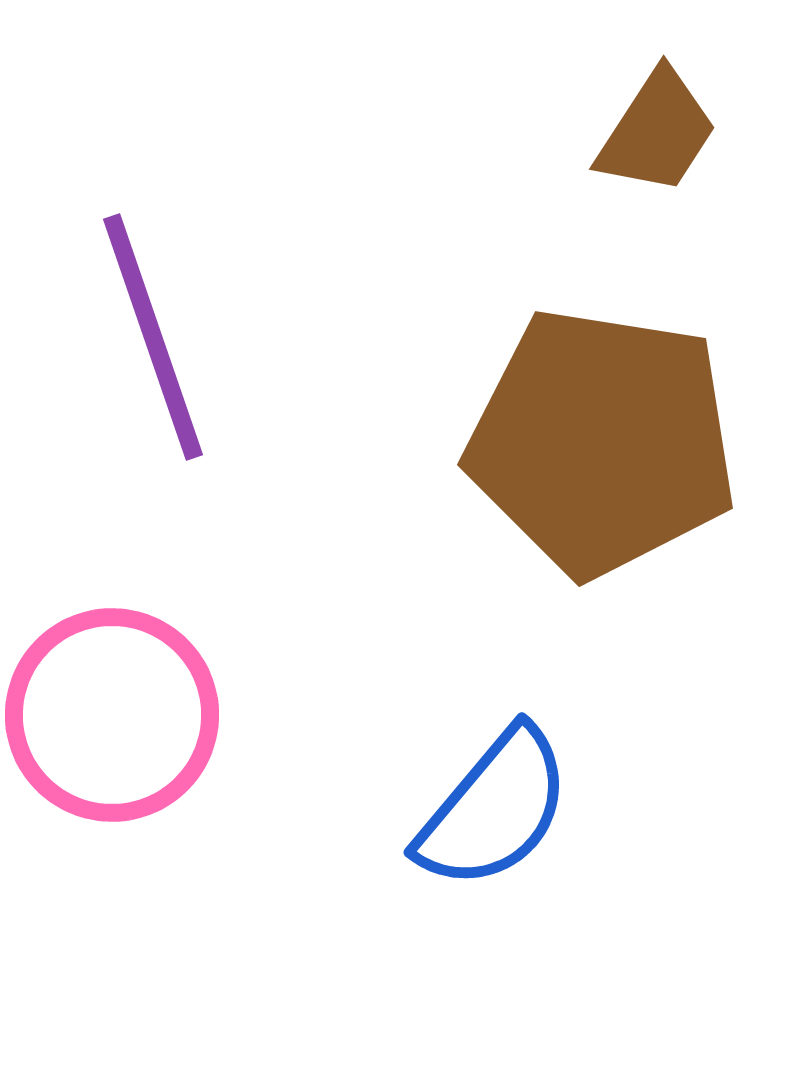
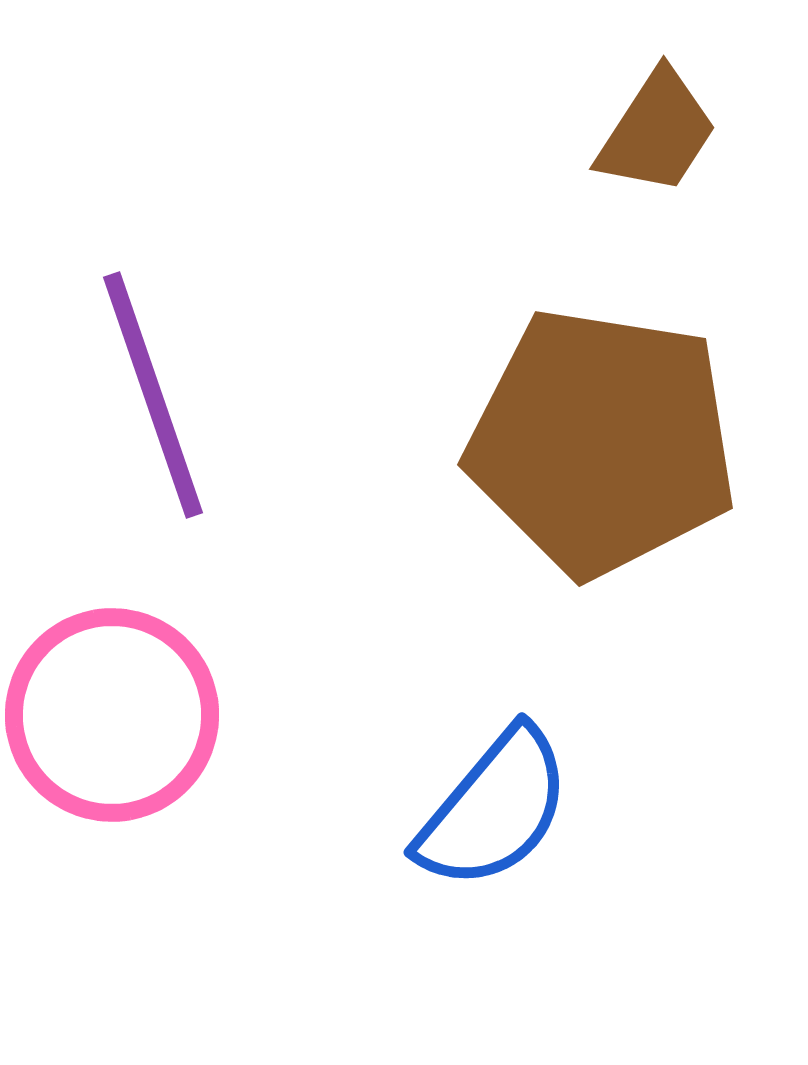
purple line: moved 58 px down
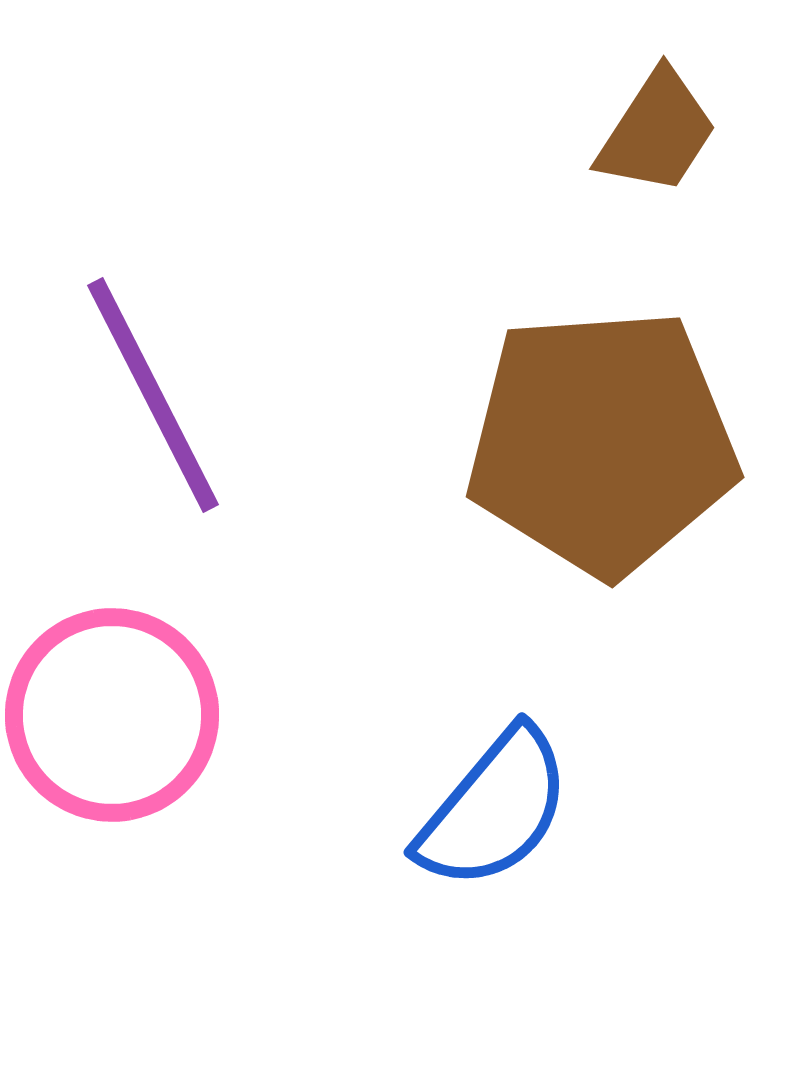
purple line: rotated 8 degrees counterclockwise
brown pentagon: rotated 13 degrees counterclockwise
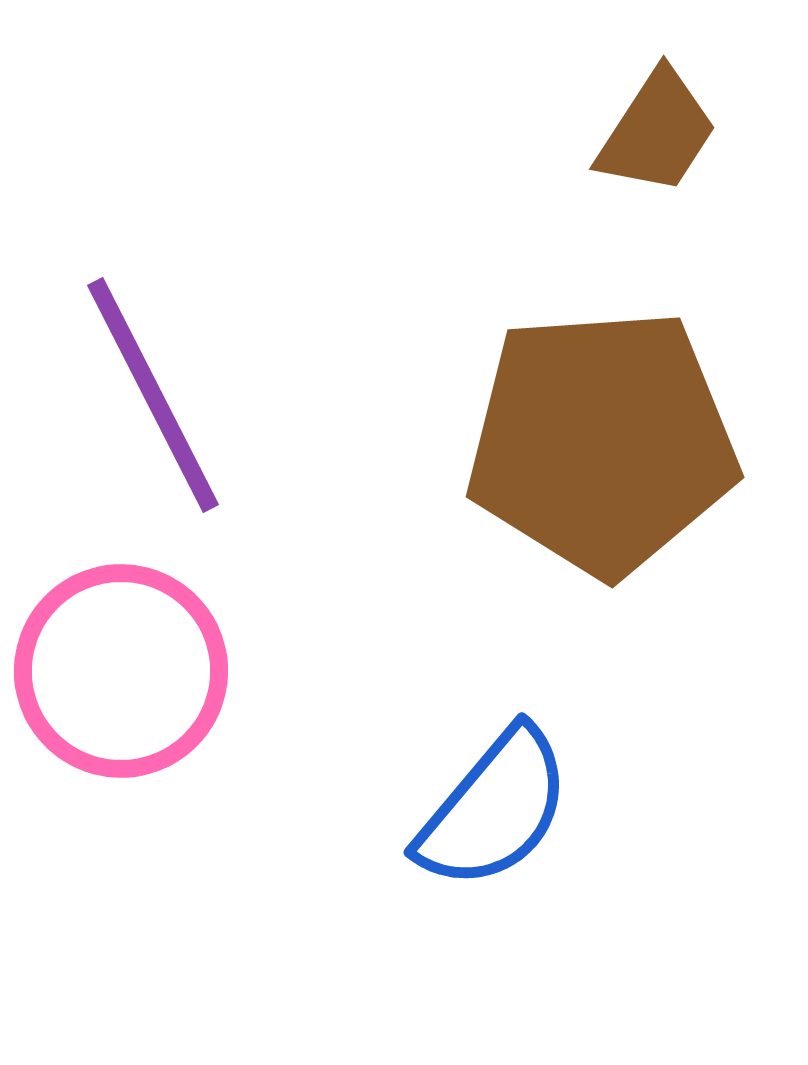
pink circle: moved 9 px right, 44 px up
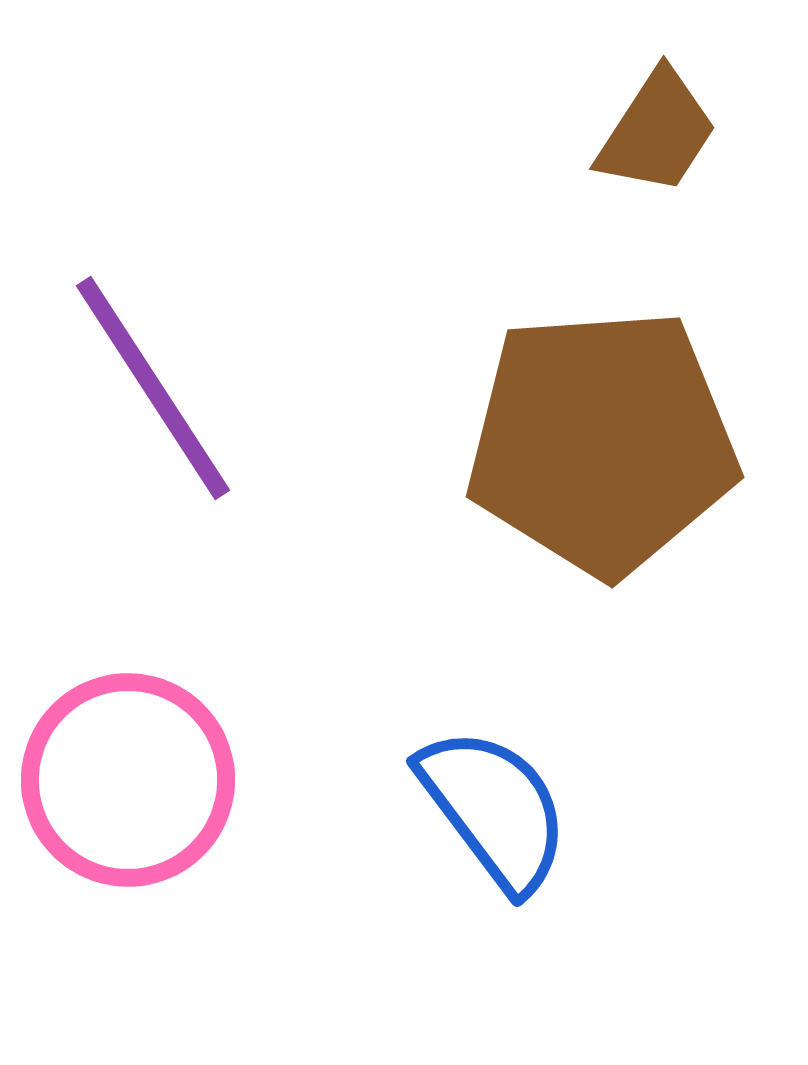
purple line: moved 7 px up; rotated 6 degrees counterclockwise
pink circle: moved 7 px right, 109 px down
blue semicircle: rotated 77 degrees counterclockwise
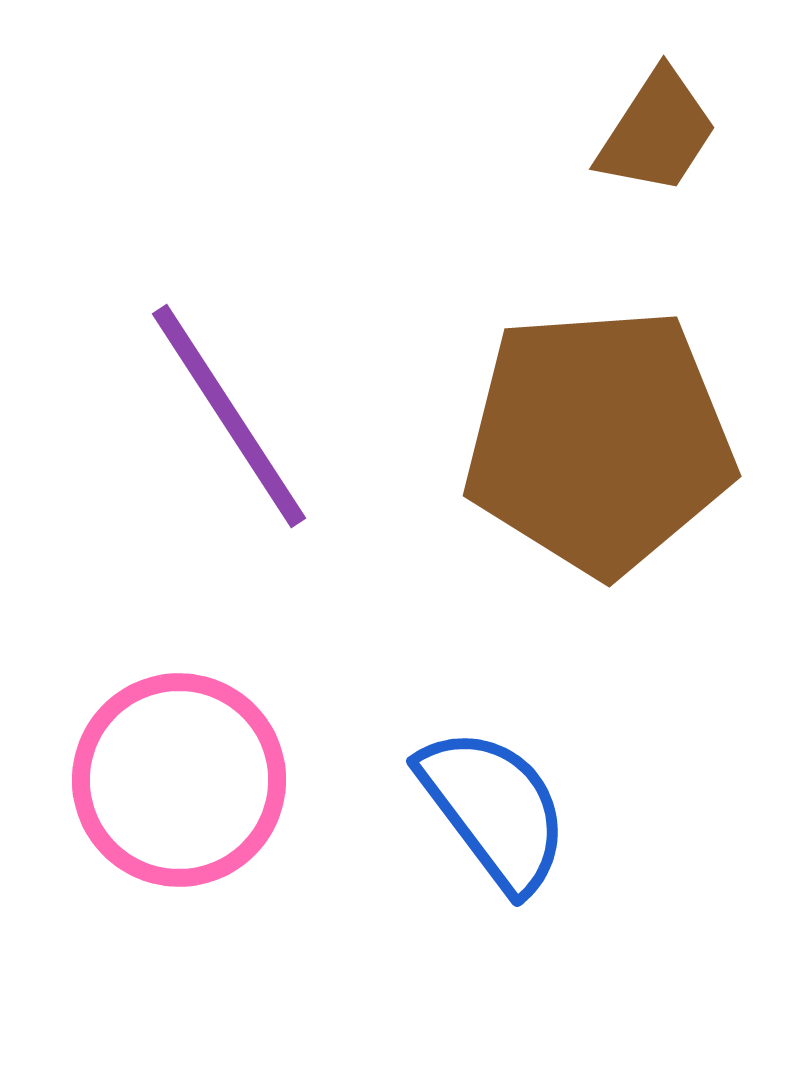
purple line: moved 76 px right, 28 px down
brown pentagon: moved 3 px left, 1 px up
pink circle: moved 51 px right
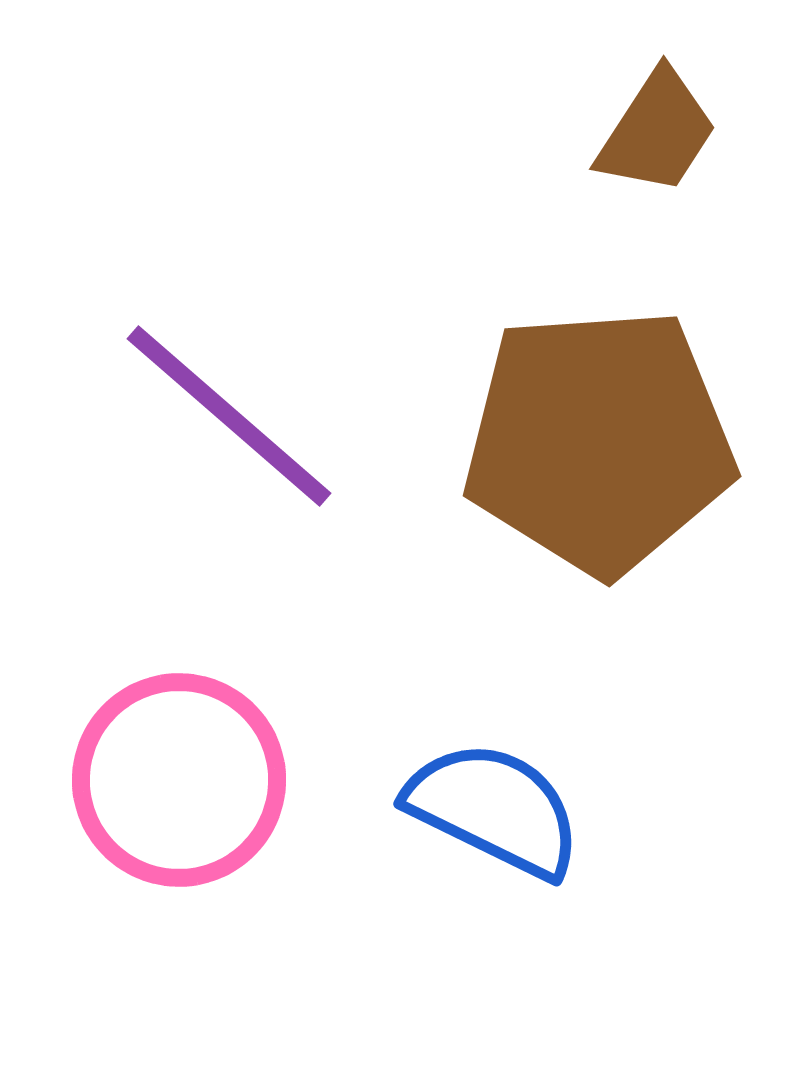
purple line: rotated 16 degrees counterclockwise
blue semicircle: rotated 27 degrees counterclockwise
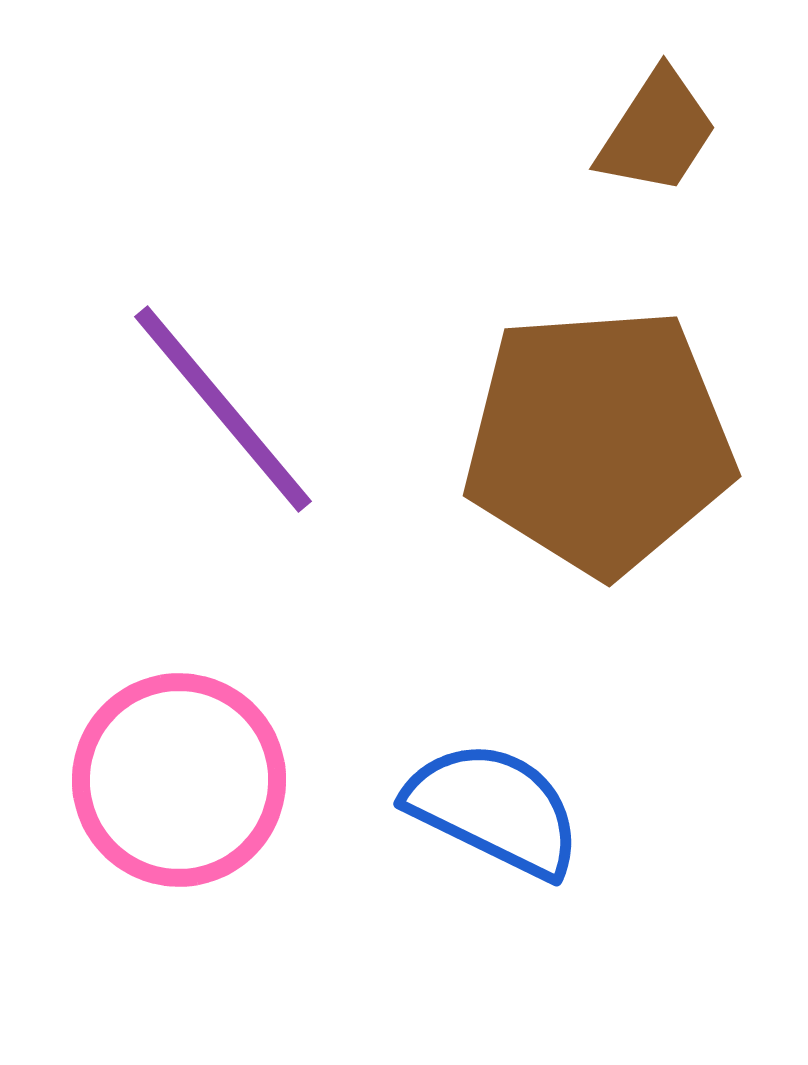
purple line: moved 6 px left, 7 px up; rotated 9 degrees clockwise
